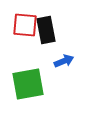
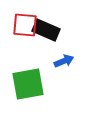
black rectangle: rotated 56 degrees counterclockwise
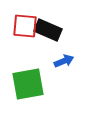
red square: moved 1 px down
black rectangle: moved 2 px right
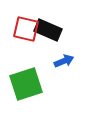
red square: moved 1 px right, 3 px down; rotated 8 degrees clockwise
green square: moved 2 px left; rotated 8 degrees counterclockwise
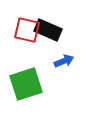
red square: moved 1 px right, 1 px down
